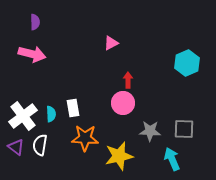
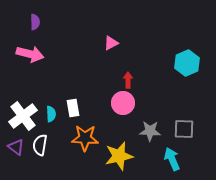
pink arrow: moved 2 px left
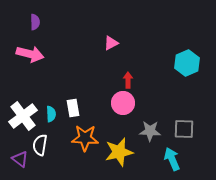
purple triangle: moved 4 px right, 12 px down
yellow star: moved 4 px up
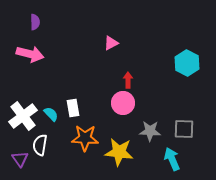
cyan hexagon: rotated 10 degrees counterclockwise
cyan semicircle: rotated 42 degrees counterclockwise
yellow star: rotated 20 degrees clockwise
purple triangle: rotated 18 degrees clockwise
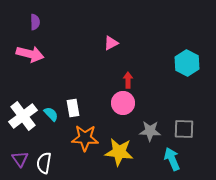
white semicircle: moved 4 px right, 18 px down
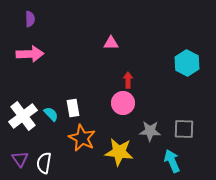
purple semicircle: moved 5 px left, 3 px up
pink triangle: rotated 28 degrees clockwise
pink arrow: rotated 16 degrees counterclockwise
orange star: moved 3 px left; rotated 24 degrees clockwise
cyan arrow: moved 2 px down
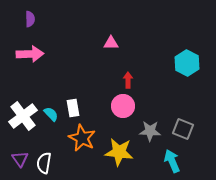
pink circle: moved 3 px down
gray square: moved 1 px left; rotated 20 degrees clockwise
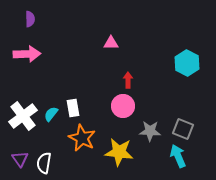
pink arrow: moved 3 px left
cyan semicircle: rotated 98 degrees counterclockwise
cyan arrow: moved 6 px right, 5 px up
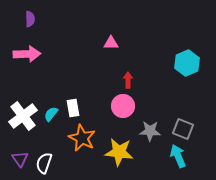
cyan hexagon: rotated 10 degrees clockwise
white semicircle: rotated 10 degrees clockwise
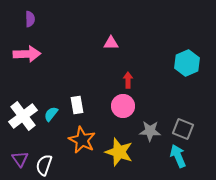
white rectangle: moved 4 px right, 3 px up
orange star: moved 2 px down
yellow star: rotated 12 degrees clockwise
white semicircle: moved 2 px down
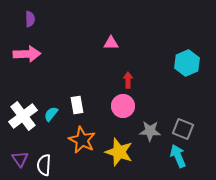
white semicircle: rotated 15 degrees counterclockwise
